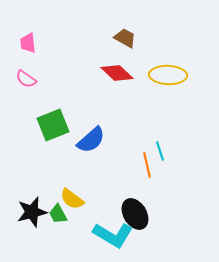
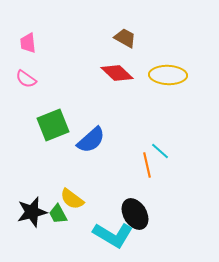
cyan line: rotated 30 degrees counterclockwise
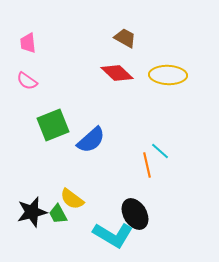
pink semicircle: moved 1 px right, 2 px down
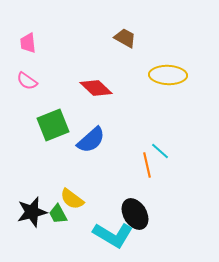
red diamond: moved 21 px left, 15 px down
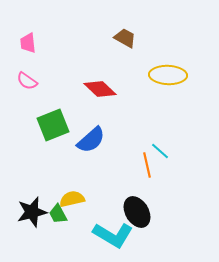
red diamond: moved 4 px right, 1 px down
yellow semicircle: rotated 130 degrees clockwise
black ellipse: moved 2 px right, 2 px up
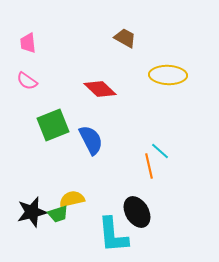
blue semicircle: rotated 76 degrees counterclockwise
orange line: moved 2 px right, 1 px down
green trapezoid: rotated 80 degrees counterclockwise
cyan L-shape: rotated 54 degrees clockwise
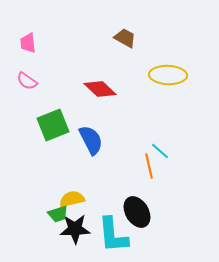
black star: moved 43 px right, 17 px down; rotated 12 degrees clockwise
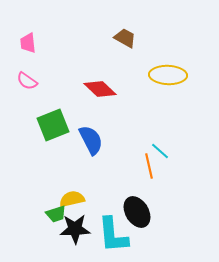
green trapezoid: moved 2 px left
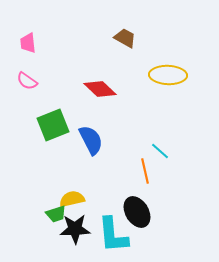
orange line: moved 4 px left, 5 px down
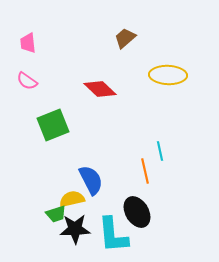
brown trapezoid: rotated 70 degrees counterclockwise
blue semicircle: moved 40 px down
cyan line: rotated 36 degrees clockwise
